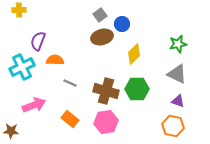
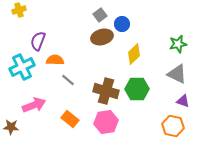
yellow cross: rotated 16 degrees counterclockwise
gray line: moved 2 px left, 3 px up; rotated 16 degrees clockwise
purple triangle: moved 5 px right
brown star: moved 4 px up
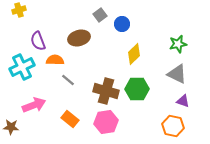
brown ellipse: moved 23 px left, 1 px down
purple semicircle: rotated 42 degrees counterclockwise
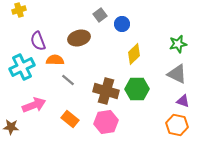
orange hexagon: moved 4 px right, 1 px up
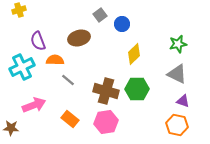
brown star: moved 1 px down
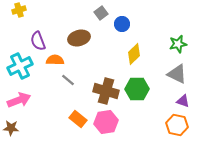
gray square: moved 1 px right, 2 px up
cyan cross: moved 2 px left, 1 px up
pink arrow: moved 15 px left, 5 px up
orange rectangle: moved 8 px right
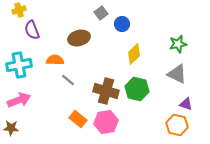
purple semicircle: moved 6 px left, 11 px up
cyan cross: moved 1 px left, 1 px up; rotated 15 degrees clockwise
green hexagon: rotated 15 degrees clockwise
purple triangle: moved 3 px right, 3 px down
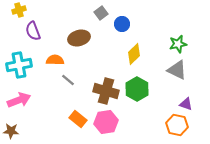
purple semicircle: moved 1 px right, 1 px down
gray triangle: moved 4 px up
green hexagon: rotated 15 degrees clockwise
brown star: moved 3 px down
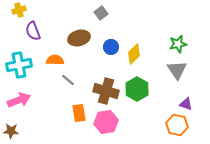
blue circle: moved 11 px left, 23 px down
gray triangle: rotated 30 degrees clockwise
orange rectangle: moved 1 px right, 6 px up; rotated 42 degrees clockwise
